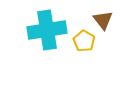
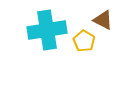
brown triangle: rotated 25 degrees counterclockwise
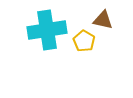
brown triangle: rotated 15 degrees counterclockwise
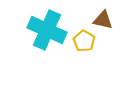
cyan cross: rotated 33 degrees clockwise
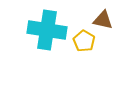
cyan cross: rotated 15 degrees counterclockwise
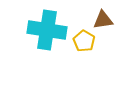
brown triangle: rotated 20 degrees counterclockwise
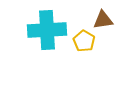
cyan cross: rotated 12 degrees counterclockwise
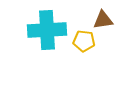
yellow pentagon: rotated 25 degrees counterclockwise
